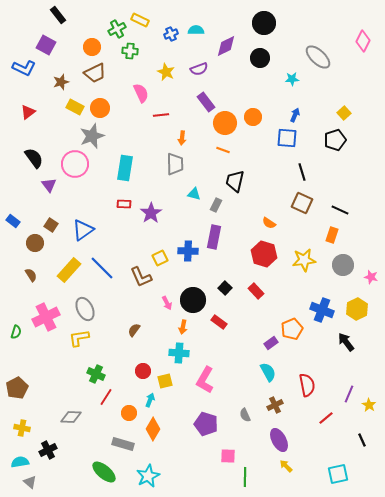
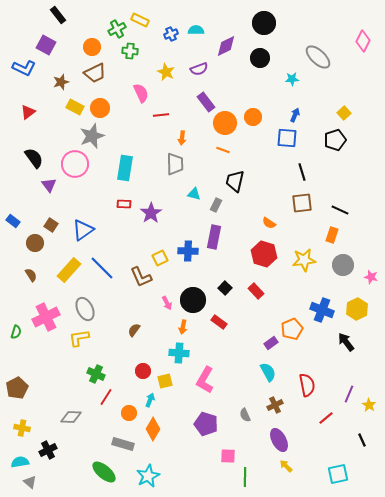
brown square at (302, 203): rotated 30 degrees counterclockwise
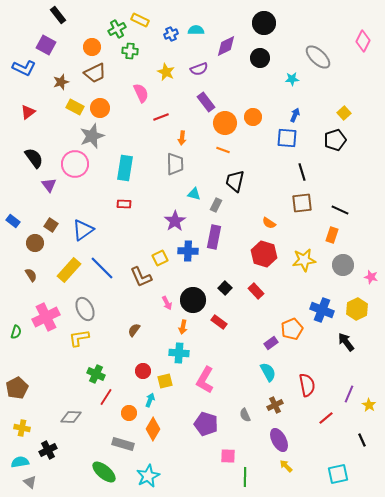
red line at (161, 115): moved 2 px down; rotated 14 degrees counterclockwise
purple star at (151, 213): moved 24 px right, 8 px down
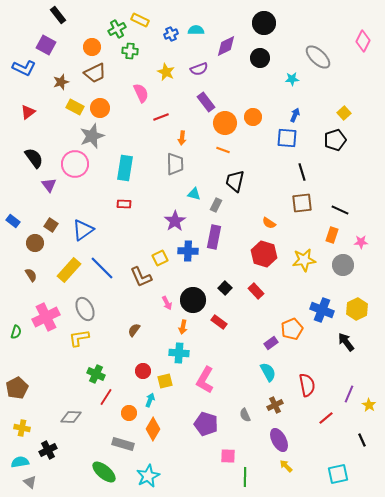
pink star at (371, 277): moved 10 px left, 35 px up; rotated 16 degrees counterclockwise
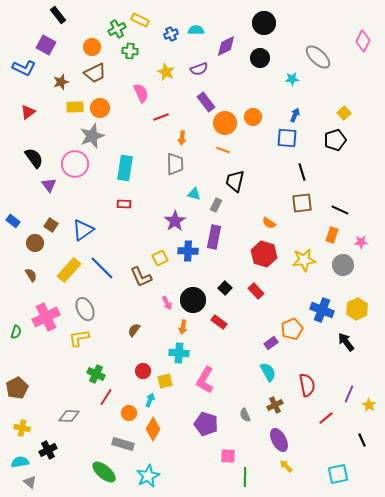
yellow rectangle at (75, 107): rotated 30 degrees counterclockwise
gray diamond at (71, 417): moved 2 px left, 1 px up
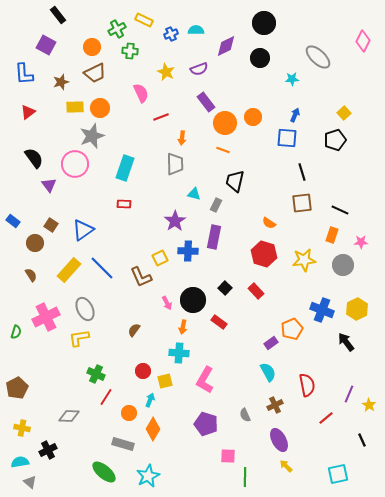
yellow rectangle at (140, 20): moved 4 px right
blue L-shape at (24, 68): moved 6 px down; rotated 60 degrees clockwise
cyan rectangle at (125, 168): rotated 10 degrees clockwise
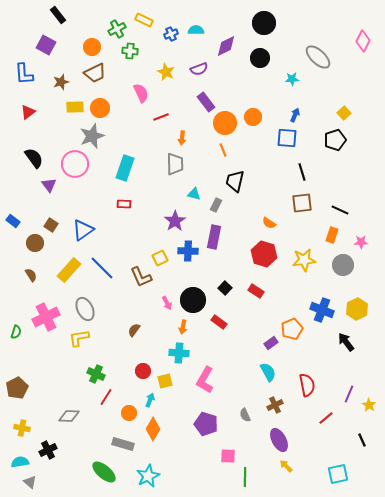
orange line at (223, 150): rotated 48 degrees clockwise
red rectangle at (256, 291): rotated 14 degrees counterclockwise
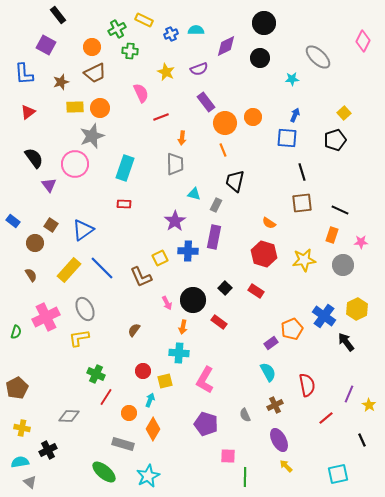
blue cross at (322, 310): moved 2 px right, 6 px down; rotated 15 degrees clockwise
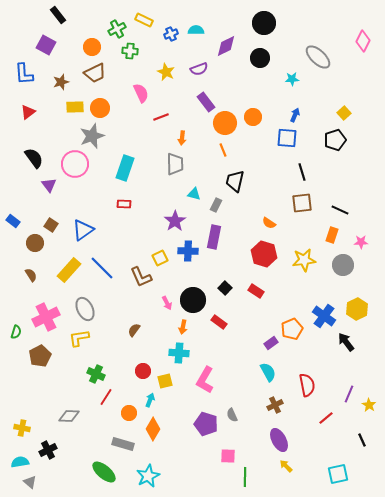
brown pentagon at (17, 388): moved 23 px right, 32 px up
gray semicircle at (245, 415): moved 13 px left
